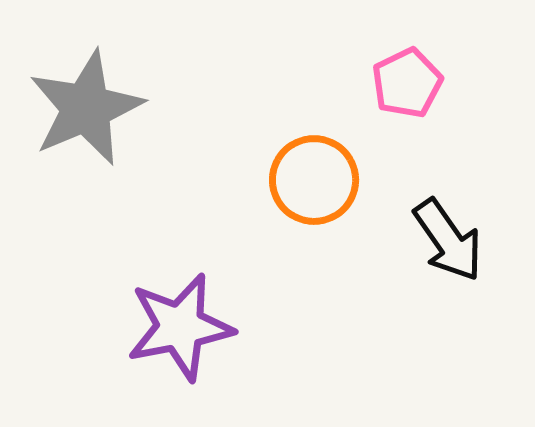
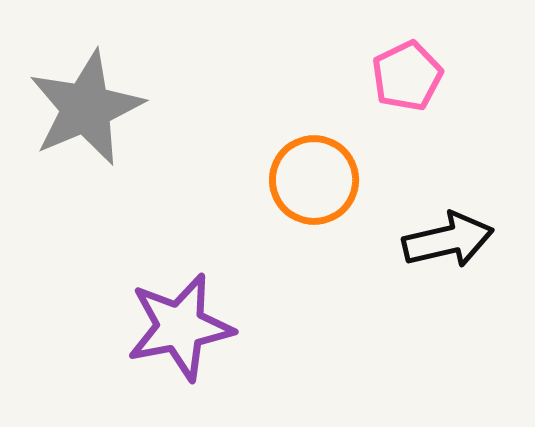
pink pentagon: moved 7 px up
black arrow: rotated 68 degrees counterclockwise
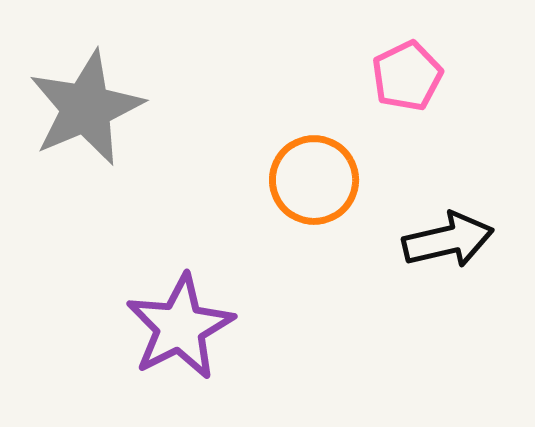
purple star: rotated 16 degrees counterclockwise
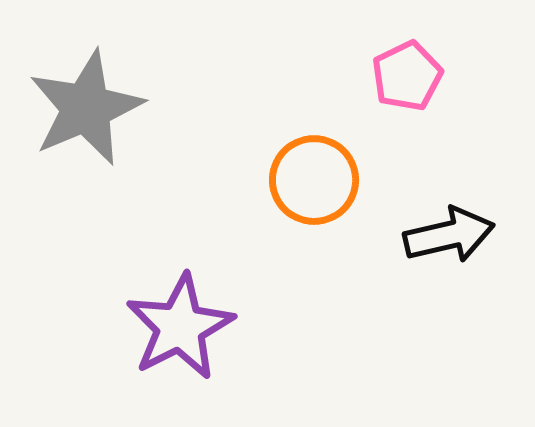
black arrow: moved 1 px right, 5 px up
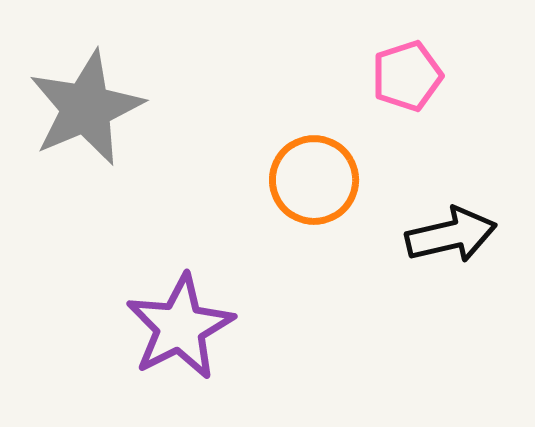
pink pentagon: rotated 8 degrees clockwise
black arrow: moved 2 px right
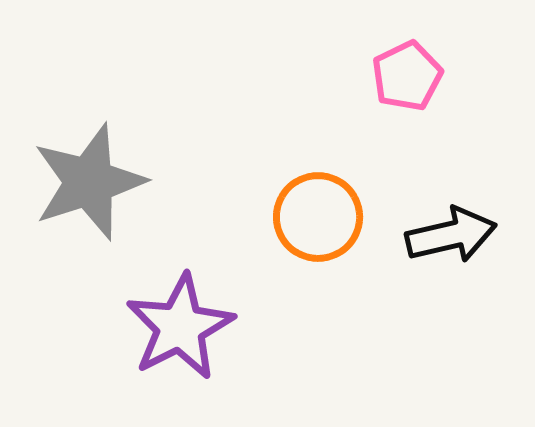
pink pentagon: rotated 8 degrees counterclockwise
gray star: moved 3 px right, 74 px down; rotated 5 degrees clockwise
orange circle: moved 4 px right, 37 px down
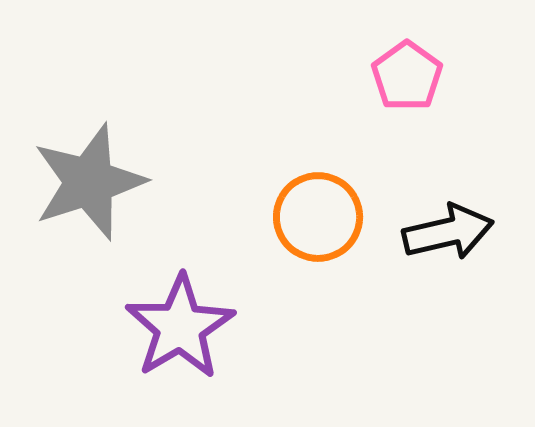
pink pentagon: rotated 10 degrees counterclockwise
black arrow: moved 3 px left, 3 px up
purple star: rotated 4 degrees counterclockwise
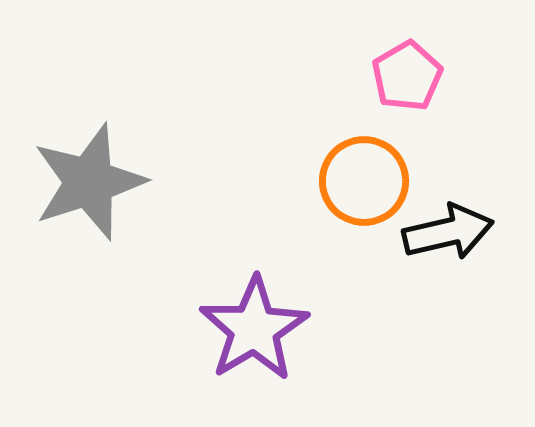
pink pentagon: rotated 6 degrees clockwise
orange circle: moved 46 px right, 36 px up
purple star: moved 74 px right, 2 px down
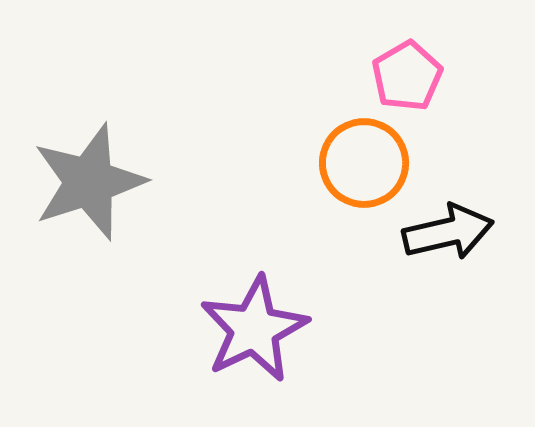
orange circle: moved 18 px up
purple star: rotated 5 degrees clockwise
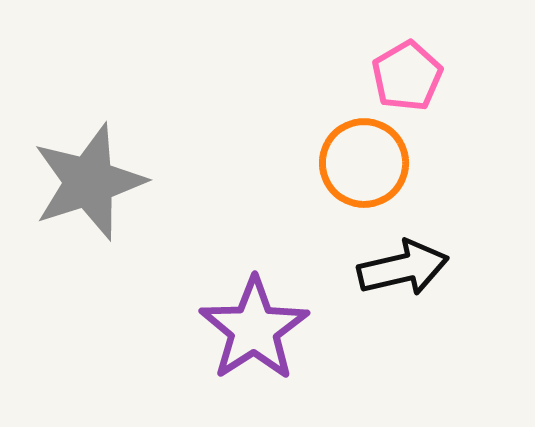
black arrow: moved 45 px left, 36 px down
purple star: rotated 7 degrees counterclockwise
